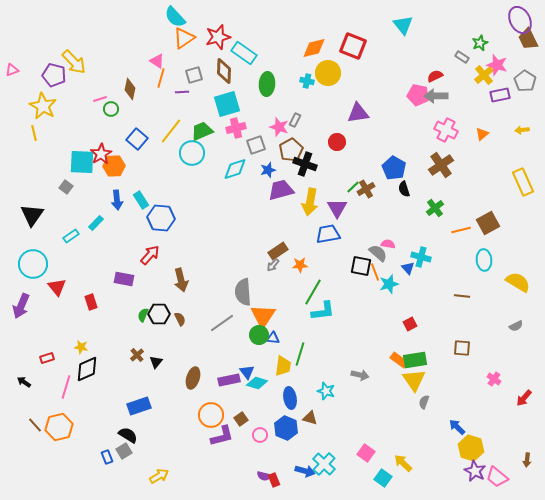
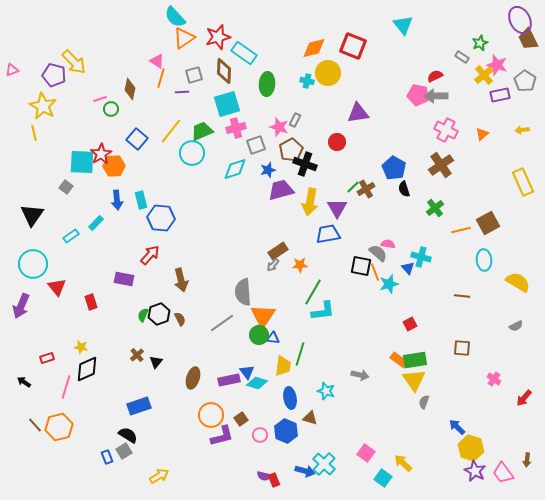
cyan rectangle at (141, 200): rotated 18 degrees clockwise
black hexagon at (159, 314): rotated 20 degrees counterclockwise
blue hexagon at (286, 428): moved 3 px down
pink trapezoid at (497, 477): moved 6 px right, 4 px up; rotated 15 degrees clockwise
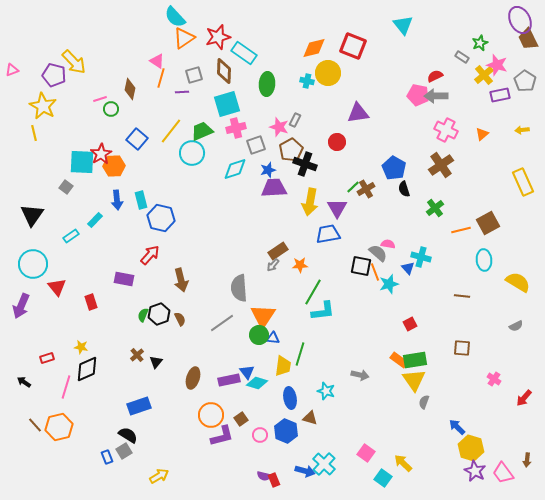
purple trapezoid at (281, 190): moved 7 px left, 2 px up; rotated 12 degrees clockwise
blue hexagon at (161, 218): rotated 8 degrees clockwise
cyan rectangle at (96, 223): moved 1 px left, 3 px up
gray semicircle at (243, 292): moved 4 px left, 4 px up
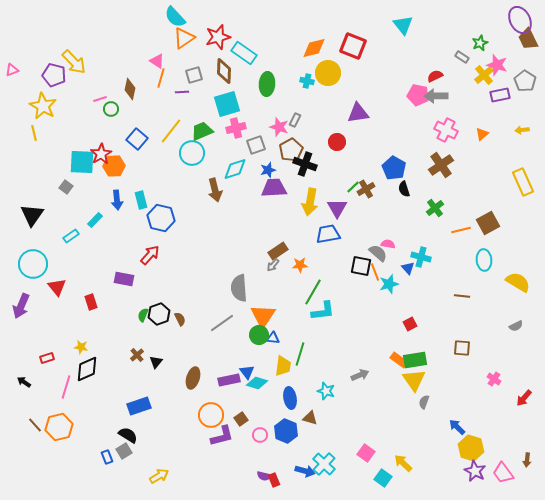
brown arrow at (181, 280): moved 34 px right, 90 px up
gray arrow at (360, 375): rotated 36 degrees counterclockwise
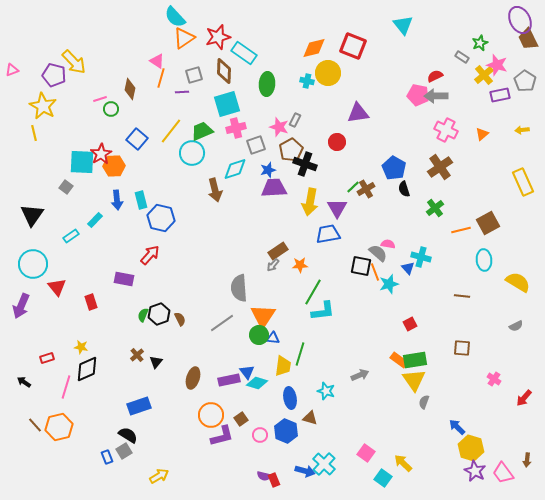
brown cross at (441, 165): moved 1 px left, 2 px down
